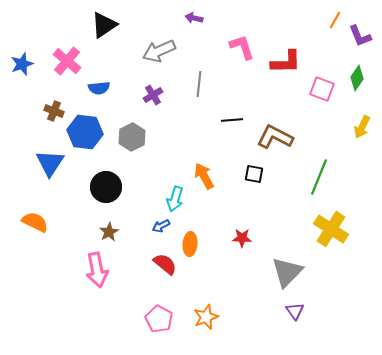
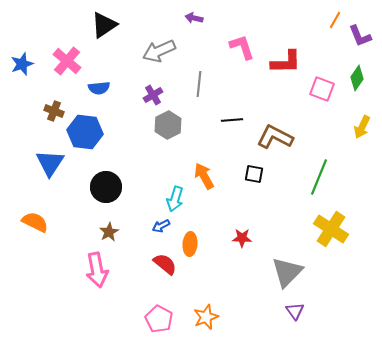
gray hexagon: moved 36 px right, 12 px up
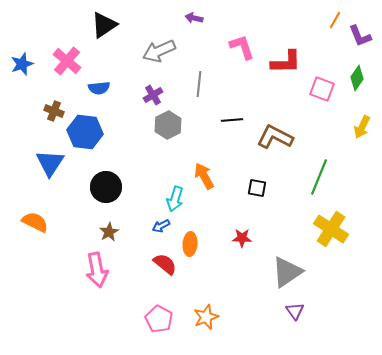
black square: moved 3 px right, 14 px down
gray triangle: rotated 12 degrees clockwise
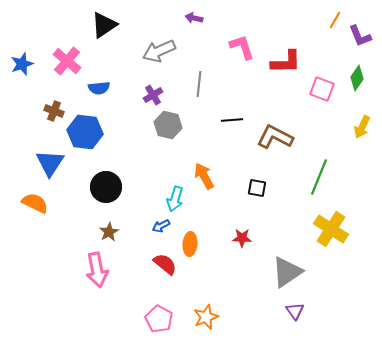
gray hexagon: rotated 20 degrees counterclockwise
orange semicircle: moved 19 px up
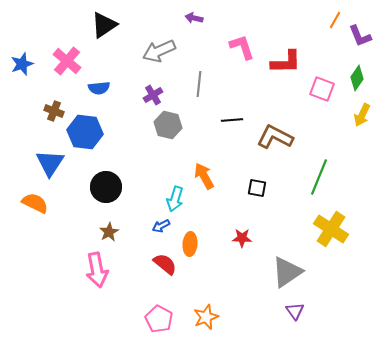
yellow arrow: moved 12 px up
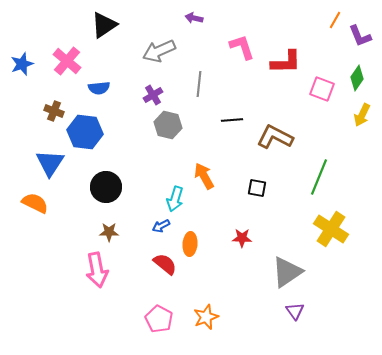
brown star: rotated 30 degrees clockwise
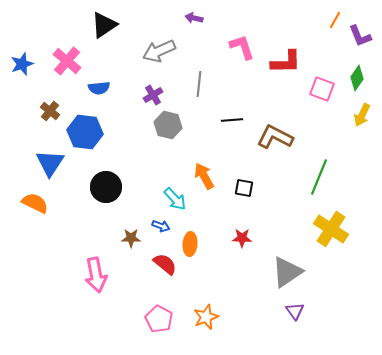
brown cross: moved 4 px left; rotated 18 degrees clockwise
black square: moved 13 px left
cyan arrow: rotated 60 degrees counterclockwise
blue arrow: rotated 132 degrees counterclockwise
brown star: moved 22 px right, 6 px down
pink arrow: moved 1 px left, 5 px down
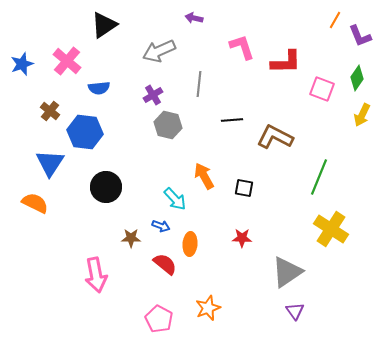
orange star: moved 2 px right, 9 px up
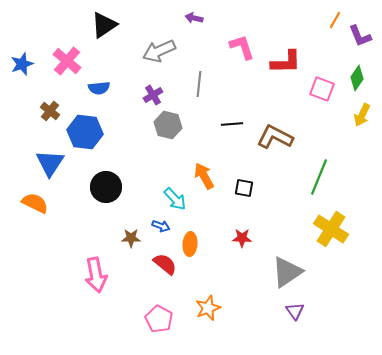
black line: moved 4 px down
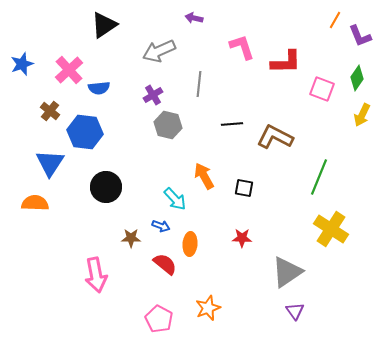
pink cross: moved 2 px right, 9 px down; rotated 8 degrees clockwise
orange semicircle: rotated 24 degrees counterclockwise
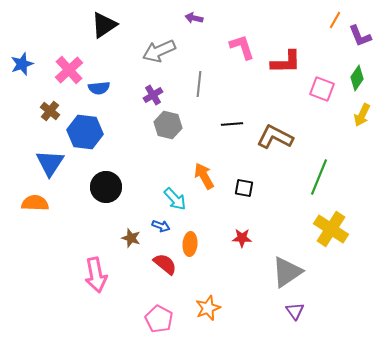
brown star: rotated 18 degrees clockwise
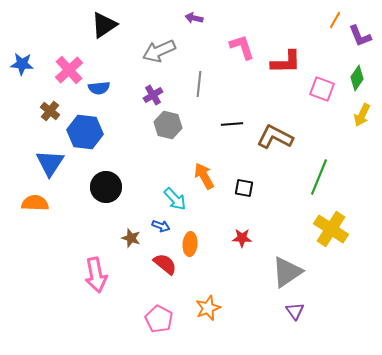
blue star: rotated 25 degrees clockwise
